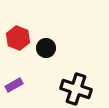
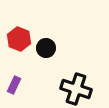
red hexagon: moved 1 px right, 1 px down
purple rectangle: rotated 36 degrees counterclockwise
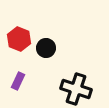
purple rectangle: moved 4 px right, 4 px up
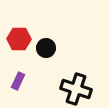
red hexagon: rotated 20 degrees counterclockwise
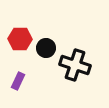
red hexagon: moved 1 px right
black cross: moved 1 px left, 24 px up
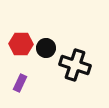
red hexagon: moved 1 px right, 5 px down
purple rectangle: moved 2 px right, 2 px down
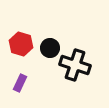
red hexagon: rotated 15 degrees clockwise
black circle: moved 4 px right
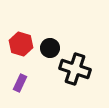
black cross: moved 4 px down
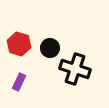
red hexagon: moved 2 px left
purple rectangle: moved 1 px left, 1 px up
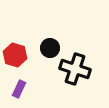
red hexagon: moved 4 px left, 11 px down
purple rectangle: moved 7 px down
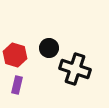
black circle: moved 1 px left
purple rectangle: moved 2 px left, 4 px up; rotated 12 degrees counterclockwise
